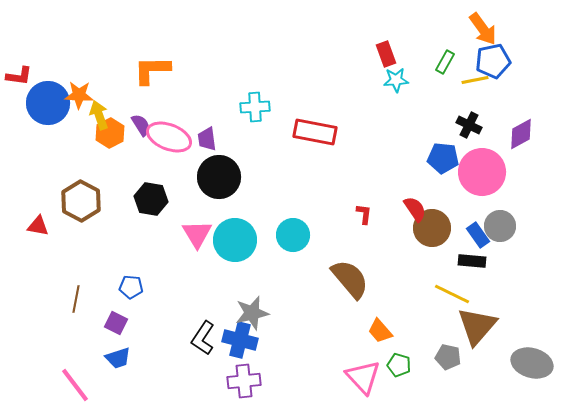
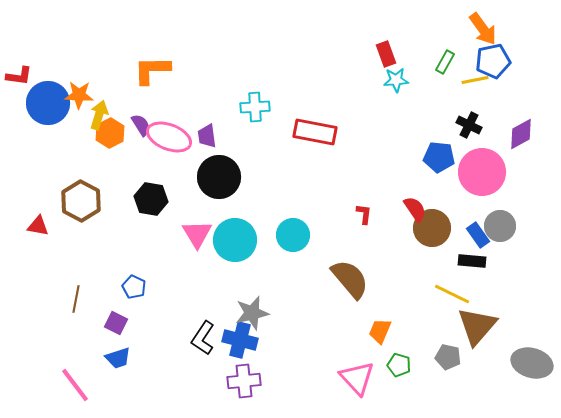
yellow arrow at (99, 115): rotated 36 degrees clockwise
purple trapezoid at (207, 139): moved 3 px up
blue pentagon at (443, 158): moved 4 px left, 1 px up
blue pentagon at (131, 287): moved 3 px right; rotated 20 degrees clockwise
orange trapezoid at (380, 331): rotated 64 degrees clockwise
pink triangle at (363, 377): moved 6 px left, 1 px down
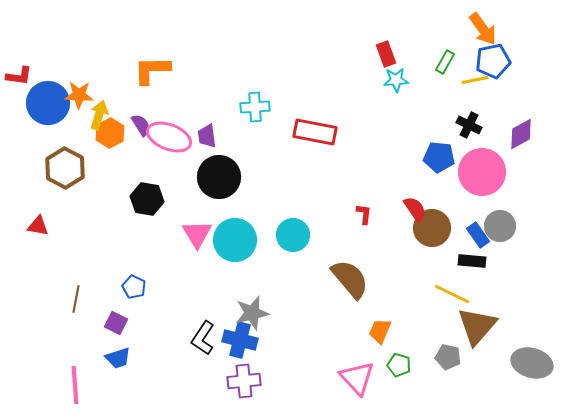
black hexagon at (151, 199): moved 4 px left
brown hexagon at (81, 201): moved 16 px left, 33 px up
pink line at (75, 385): rotated 33 degrees clockwise
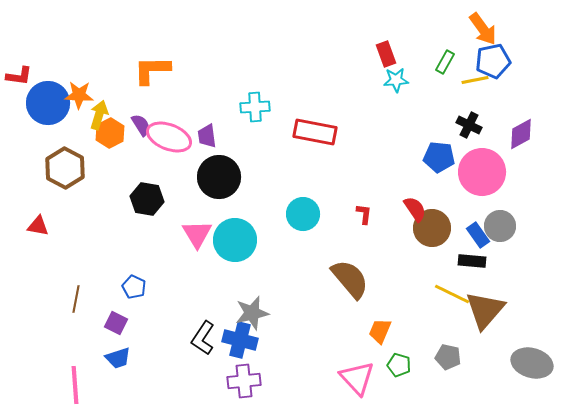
cyan circle at (293, 235): moved 10 px right, 21 px up
brown triangle at (477, 326): moved 8 px right, 16 px up
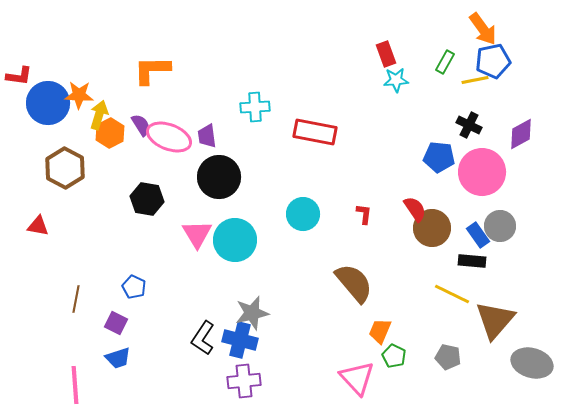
brown semicircle at (350, 279): moved 4 px right, 4 px down
brown triangle at (485, 310): moved 10 px right, 10 px down
green pentagon at (399, 365): moved 5 px left, 9 px up; rotated 10 degrees clockwise
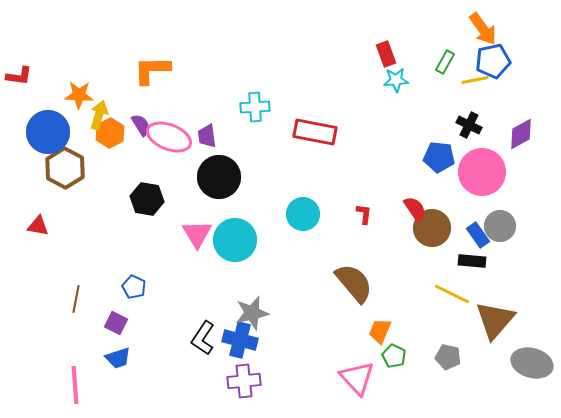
blue circle at (48, 103): moved 29 px down
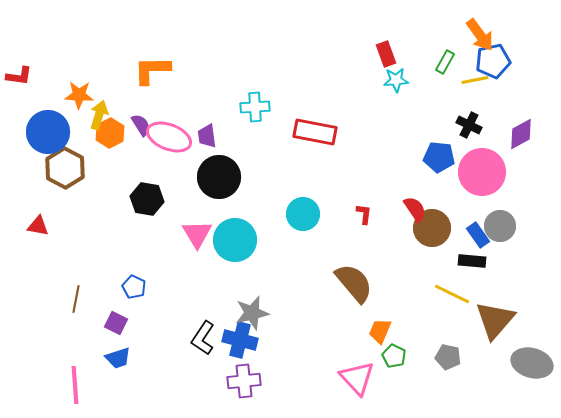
orange arrow at (483, 29): moved 3 px left, 6 px down
